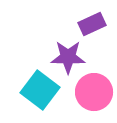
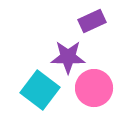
purple rectangle: moved 3 px up
pink circle: moved 4 px up
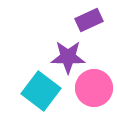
purple rectangle: moved 3 px left, 1 px up
cyan square: moved 1 px right, 1 px down
